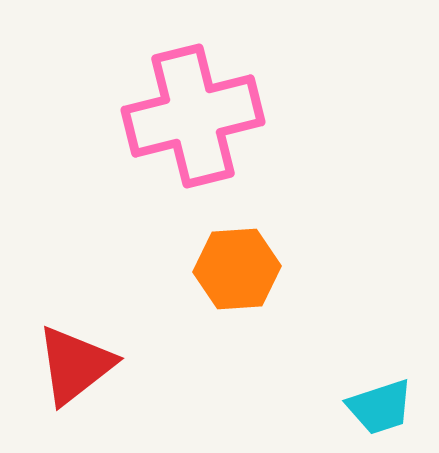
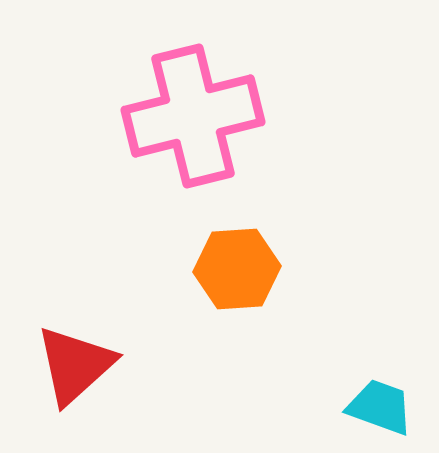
red triangle: rotated 4 degrees counterclockwise
cyan trapezoid: rotated 142 degrees counterclockwise
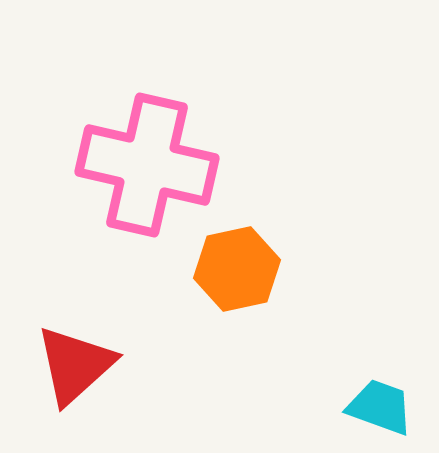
pink cross: moved 46 px left, 49 px down; rotated 27 degrees clockwise
orange hexagon: rotated 8 degrees counterclockwise
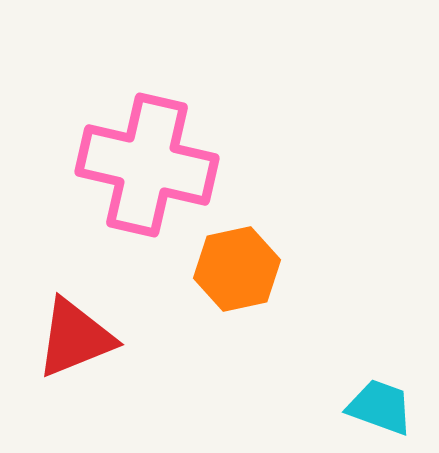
red triangle: moved 27 px up; rotated 20 degrees clockwise
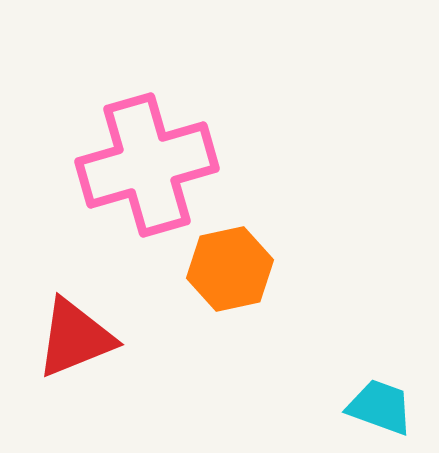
pink cross: rotated 29 degrees counterclockwise
orange hexagon: moved 7 px left
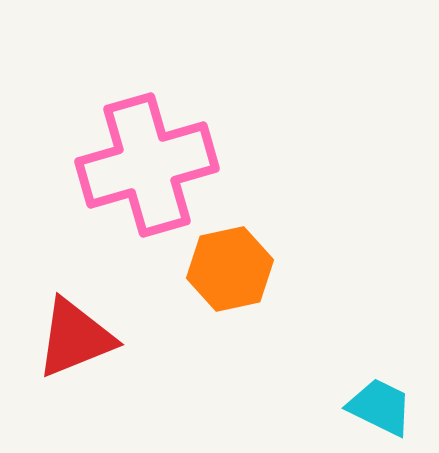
cyan trapezoid: rotated 6 degrees clockwise
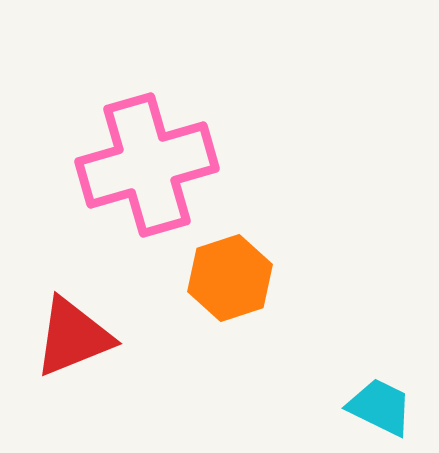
orange hexagon: moved 9 px down; rotated 6 degrees counterclockwise
red triangle: moved 2 px left, 1 px up
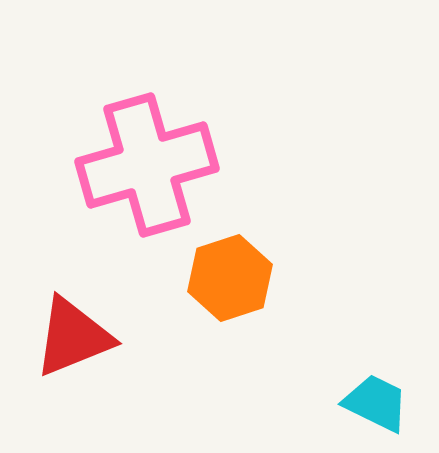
cyan trapezoid: moved 4 px left, 4 px up
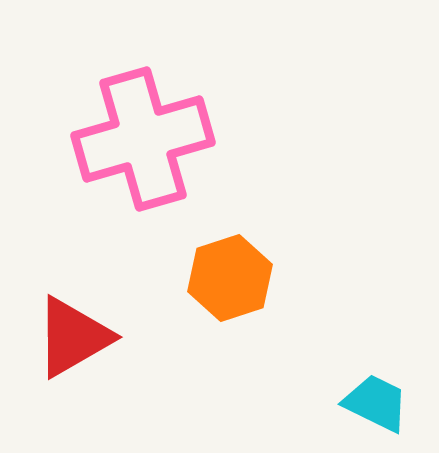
pink cross: moved 4 px left, 26 px up
red triangle: rotated 8 degrees counterclockwise
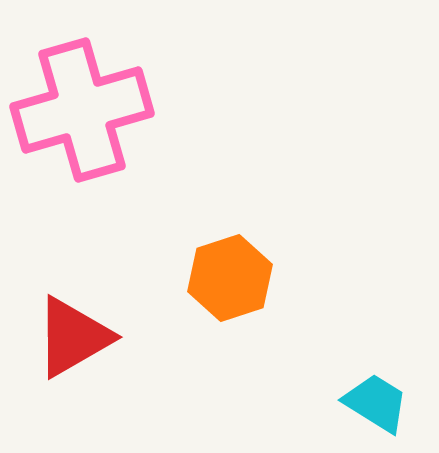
pink cross: moved 61 px left, 29 px up
cyan trapezoid: rotated 6 degrees clockwise
